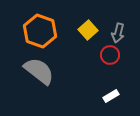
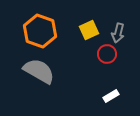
yellow square: moved 1 px right; rotated 18 degrees clockwise
red circle: moved 3 px left, 1 px up
gray semicircle: rotated 8 degrees counterclockwise
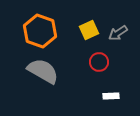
gray arrow: rotated 42 degrees clockwise
red circle: moved 8 px left, 8 px down
gray semicircle: moved 4 px right
white rectangle: rotated 28 degrees clockwise
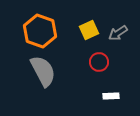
gray semicircle: rotated 32 degrees clockwise
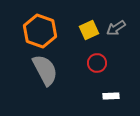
gray arrow: moved 2 px left, 5 px up
red circle: moved 2 px left, 1 px down
gray semicircle: moved 2 px right, 1 px up
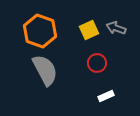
gray arrow: rotated 54 degrees clockwise
white rectangle: moved 5 px left; rotated 21 degrees counterclockwise
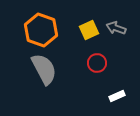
orange hexagon: moved 1 px right, 1 px up
gray semicircle: moved 1 px left, 1 px up
white rectangle: moved 11 px right
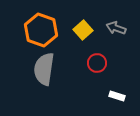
yellow square: moved 6 px left; rotated 18 degrees counterclockwise
gray semicircle: rotated 144 degrees counterclockwise
white rectangle: rotated 42 degrees clockwise
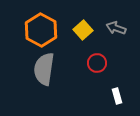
orange hexagon: rotated 8 degrees clockwise
white rectangle: rotated 56 degrees clockwise
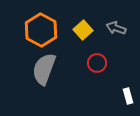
gray semicircle: rotated 12 degrees clockwise
white rectangle: moved 11 px right
